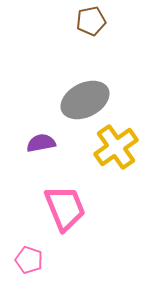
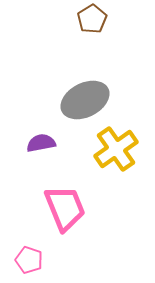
brown pentagon: moved 1 px right, 2 px up; rotated 20 degrees counterclockwise
yellow cross: moved 2 px down
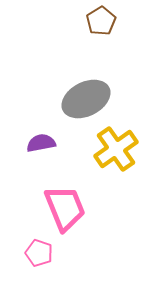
brown pentagon: moved 9 px right, 2 px down
gray ellipse: moved 1 px right, 1 px up
pink pentagon: moved 10 px right, 7 px up
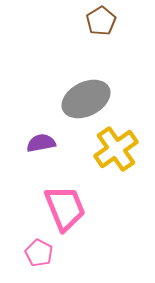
pink pentagon: rotated 8 degrees clockwise
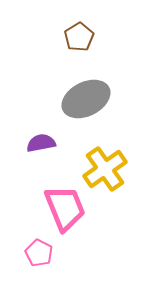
brown pentagon: moved 22 px left, 16 px down
yellow cross: moved 11 px left, 20 px down
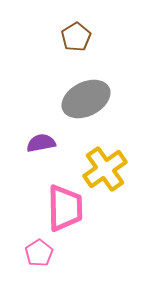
brown pentagon: moved 3 px left
pink trapezoid: rotated 21 degrees clockwise
pink pentagon: rotated 12 degrees clockwise
